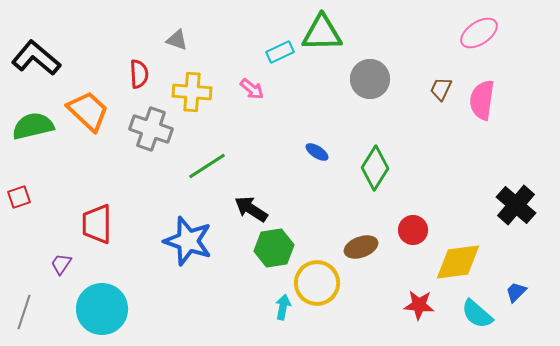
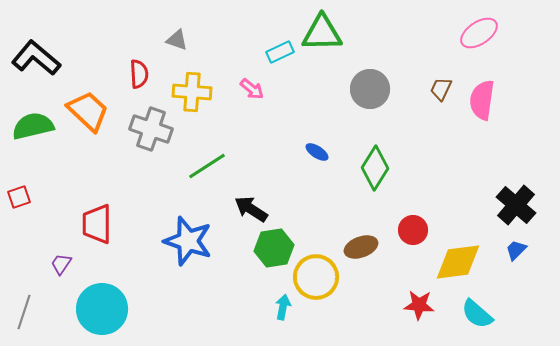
gray circle: moved 10 px down
yellow circle: moved 1 px left, 6 px up
blue trapezoid: moved 42 px up
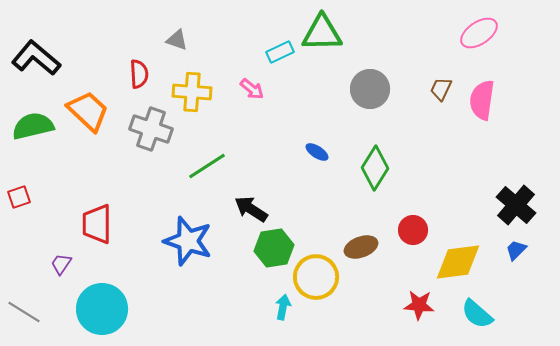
gray line: rotated 76 degrees counterclockwise
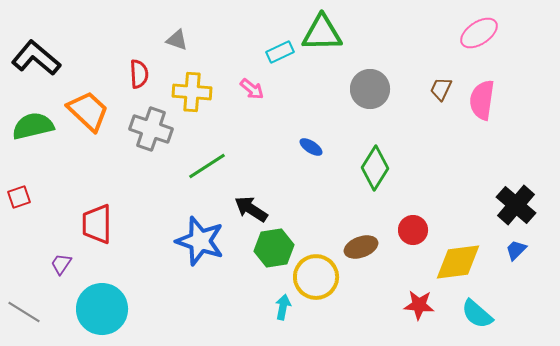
blue ellipse: moved 6 px left, 5 px up
blue star: moved 12 px right
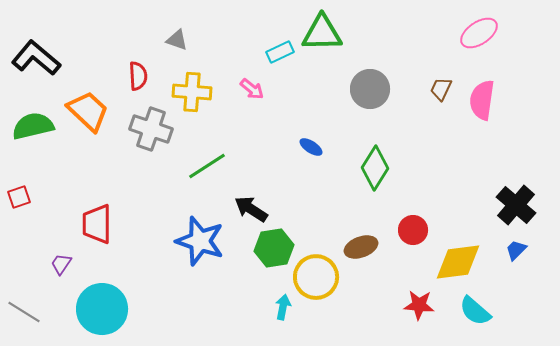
red semicircle: moved 1 px left, 2 px down
cyan semicircle: moved 2 px left, 3 px up
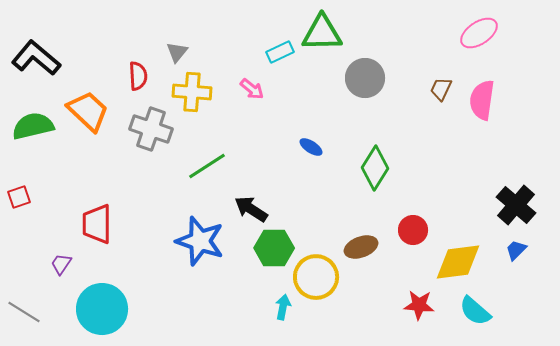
gray triangle: moved 12 px down; rotated 50 degrees clockwise
gray circle: moved 5 px left, 11 px up
green hexagon: rotated 9 degrees clockwise
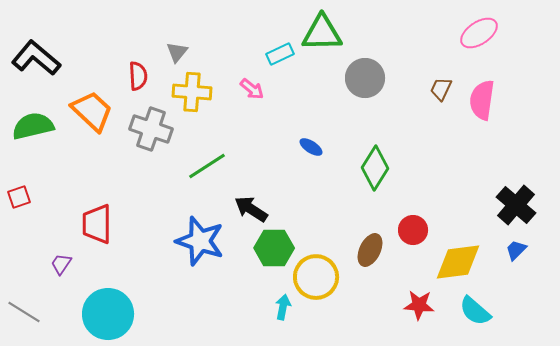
cyan rectangle: moved 2 px down
orange trapezoid: moved 4 px right
brown ellipse: moved 9 px right, 3 px down; rotated 44 degrees counterclockwise
cyan circle: moved 6 px right, 5 px down
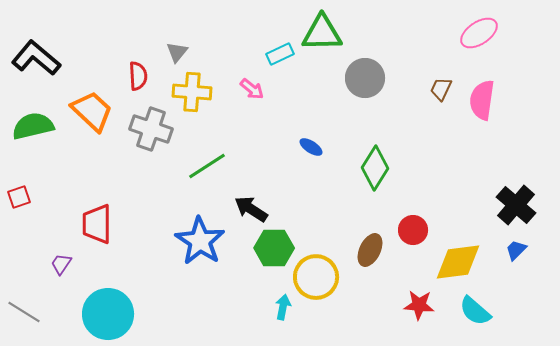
blue star: rotated 15 degrees clockwise
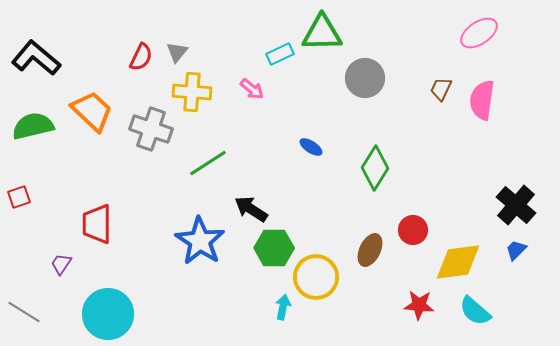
red semicircle: moved 3 px right, 19 px up; rotated 28 degrees clockwise
green line: moved 1 px right, 3 px up
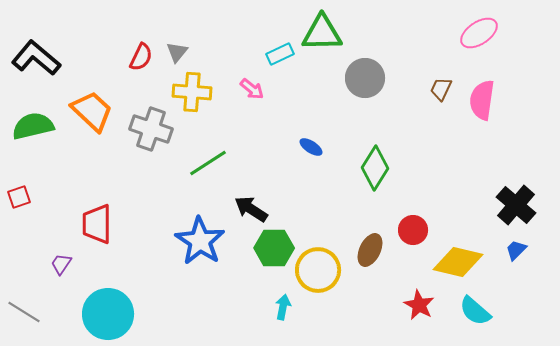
yellow diamond: rotated 21 degrees clockwise
yellow circle: moved 2 px right, 7 px up
red star: rotated 24 degrees clockwise
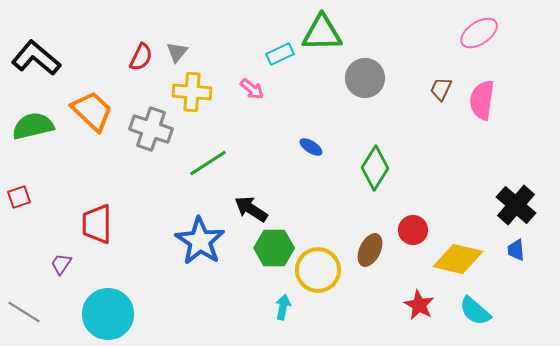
blue trapezoid: rotated 50 degrees counterclockwise
yellow diamond: moved 3 px up
